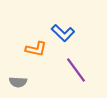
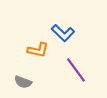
orange L-shape: moved 2 px right, 1 px down
gray semicircle: moved 5 px right; rotated 18 degrees clockwise
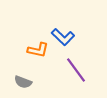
blue L-shape: moved 4 px down
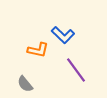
blue L-shape: moved 2 px up
gray semicircle: moved 2 px right, 2 px down; rotated 30 degrees clockwise
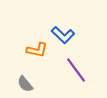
orange L-shape: moved 1 px left
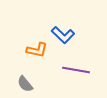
purple line: rotated 44 degrees counterclockwise
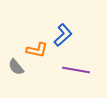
blue L-shape: rotated 85 degrees counterclockwise
gray semicircle: moved 9 px left, 17 px up
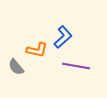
blue L-shape: moved 2 px down
purple line: moved 4 px up
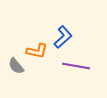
orange L-shape: moved 1 px down
gray semicircle: moved 1 px up
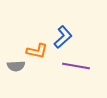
gray semicircle: rotated 54 degrees counterclockwise
